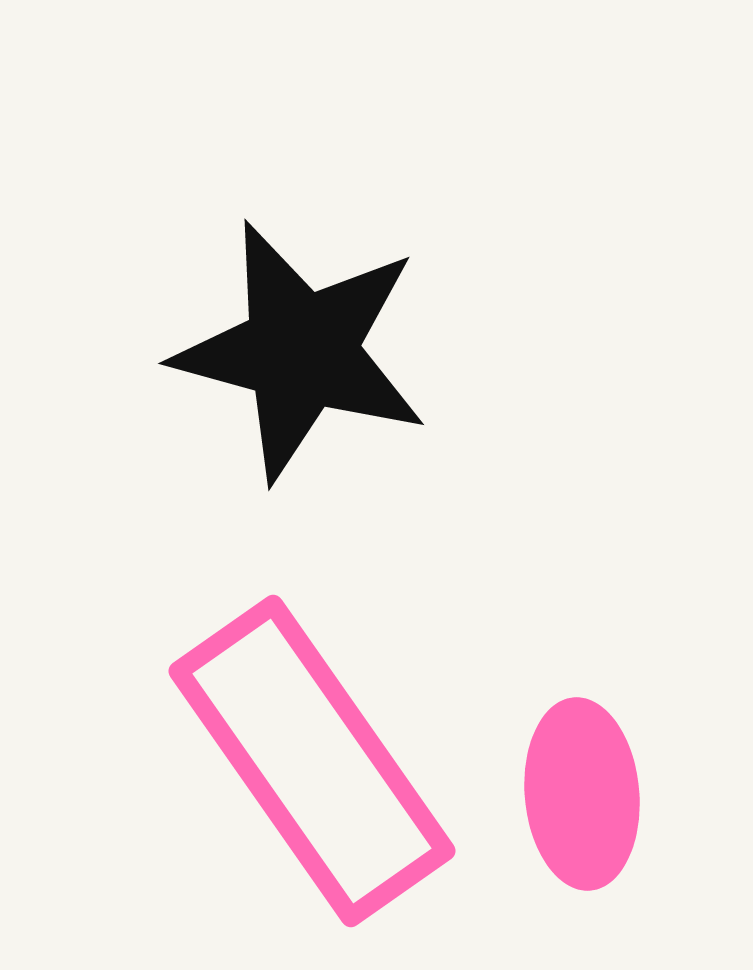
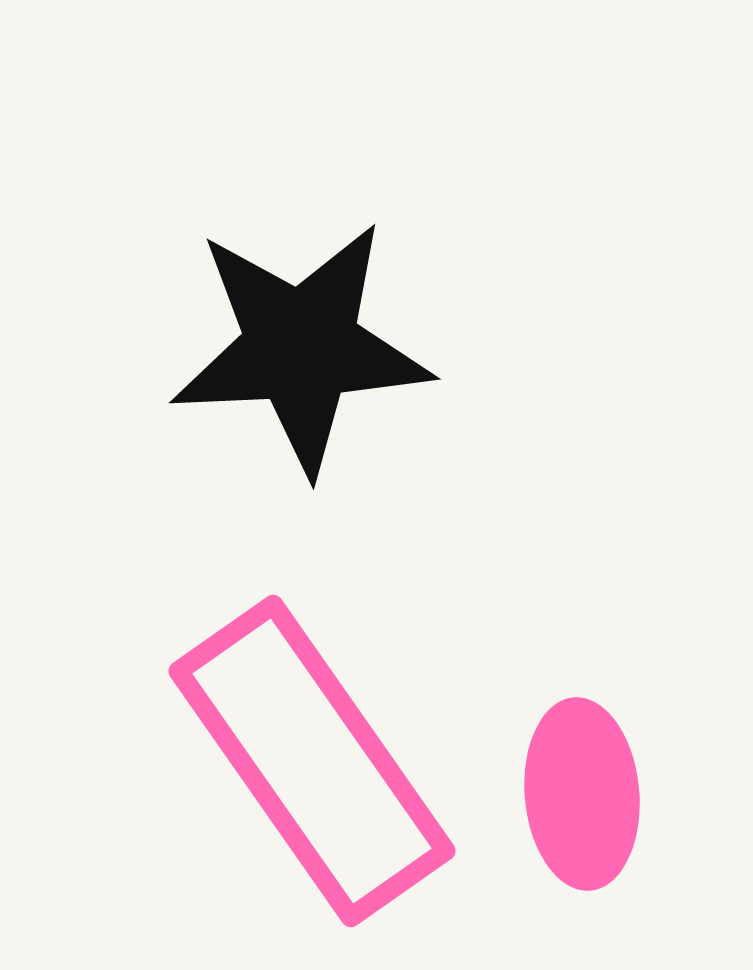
black star: moved 4 px up; rotated 18 degrees counterclockwise
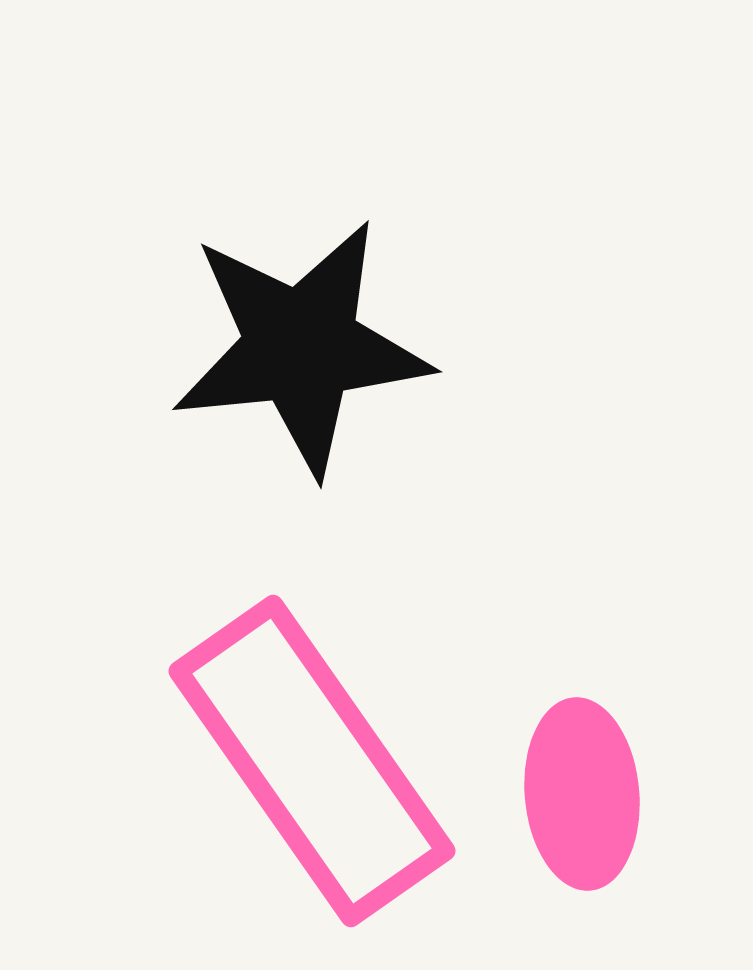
black star: rotated 3 degrees counterclockwise
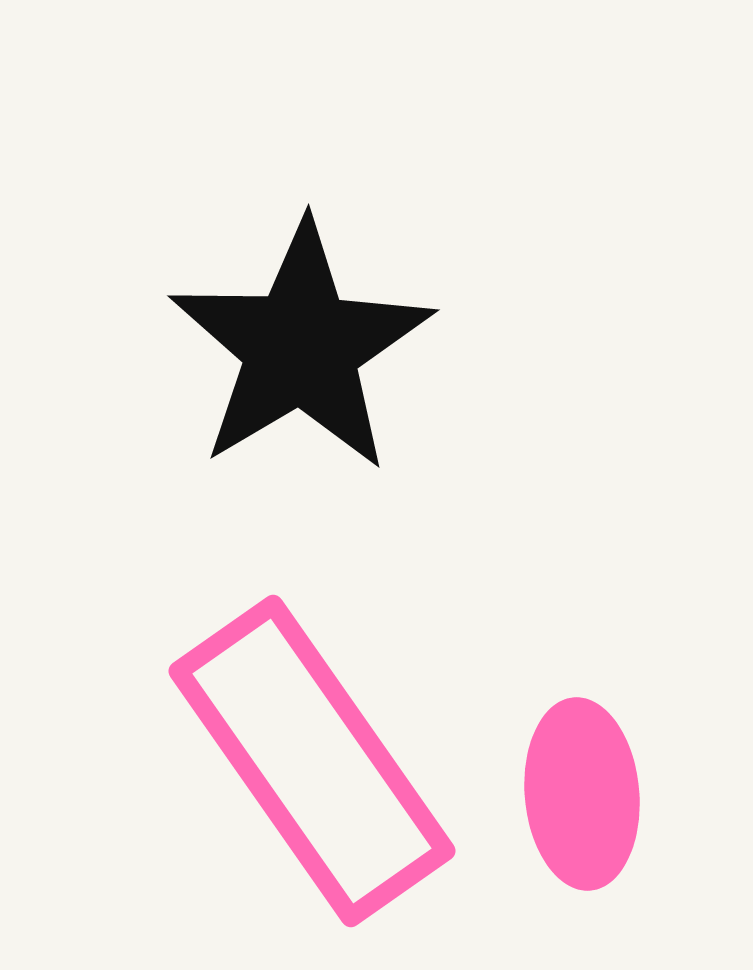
black star: rotated 25 degrees counterclockwise
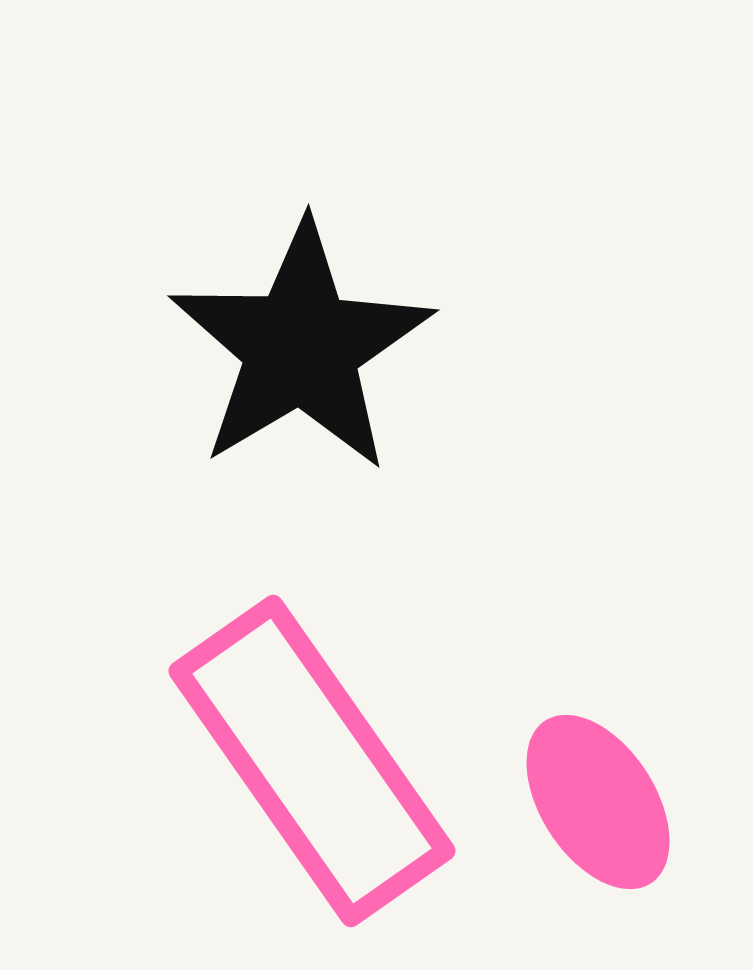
pink ellipse: moved 16 px right, 8 px down; rotated 28 degrees counterclockwise
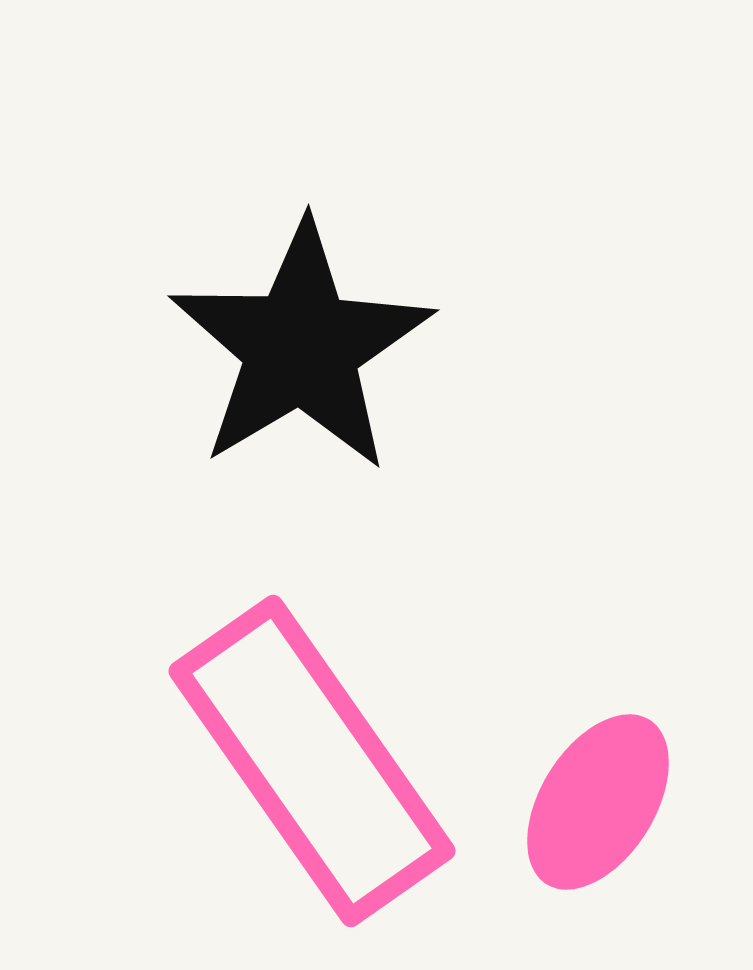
pink ellipse: rotated 65 degrees clockwise
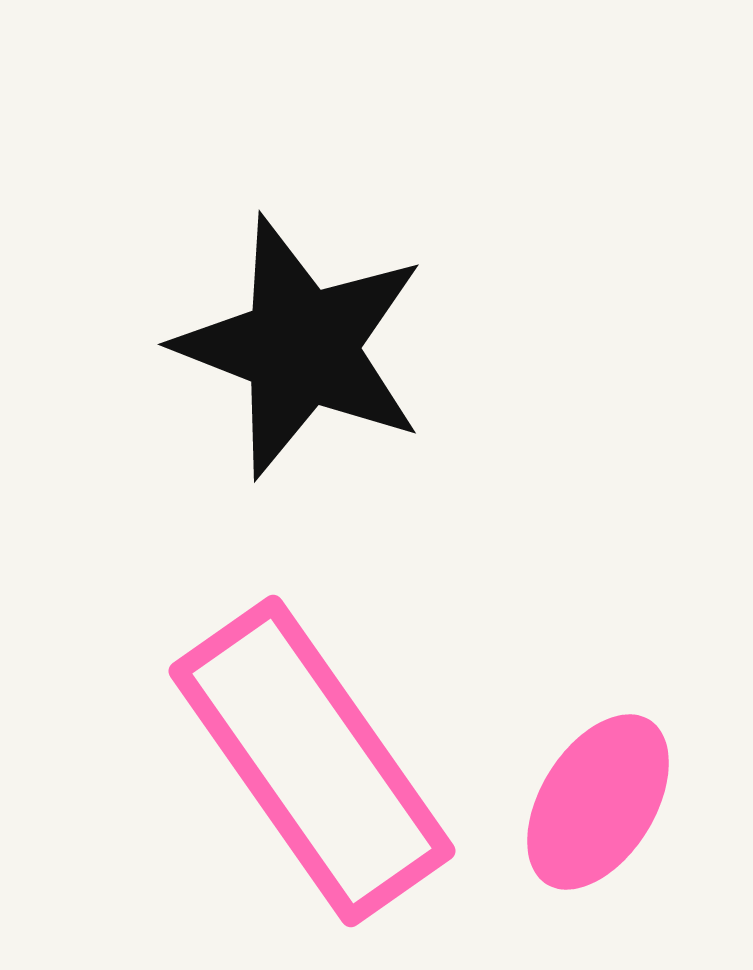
black star: rotated 20 degrees counterclockwise
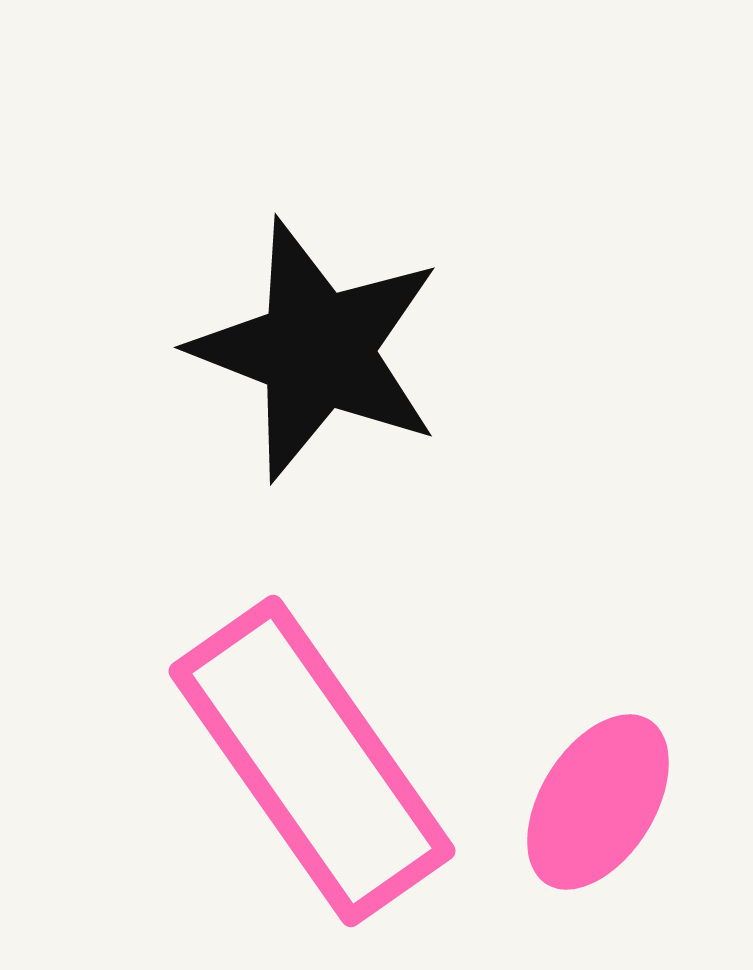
black star: moved 16 px right, 3 px down
